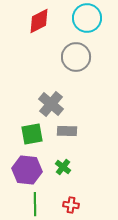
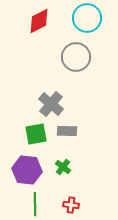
green square: moved 4 px right
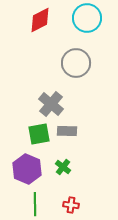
red diamond: moved 1 px right, 1 px up
gray circle: moved 6 px down
green square: moved 3 px right
purple hexagon: moved 1 px up; rotated 16 degrees clockwise
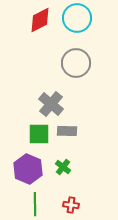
cyan circle: moved 10 px left
green square: rotated 10 degrees clockwise
purple hexagon: moved 1 px right
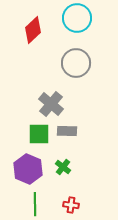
red diamond: moved 7 px left, 10 px down; rotated 16 degrees counterclockwise
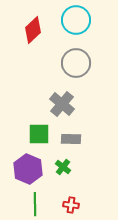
cyan circle: moved 1 px left, 2 px down
gray cross: moved 11 px right
gray rectangle: moved 4 px right, 8 px down
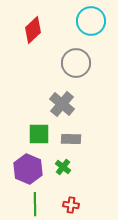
cyan circle: moved 15 px right, 1 px down
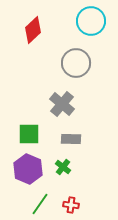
green square: moved 10 px left
green line: moved 5 px right; rotated 35 degrees clockwise
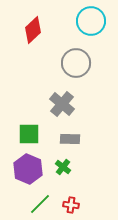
gray rectangle: moved 1 px left
green line: rotated 10 degrees clockwise
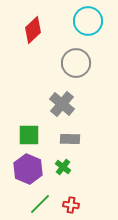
cyan circle: moved 3 px left
green square: moved 1 px down
